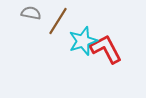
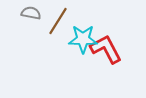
cyan star: moved 2 px up; rotated 20 degrees clockwise
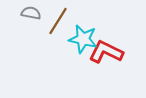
cyan star: rotated 12 degrees clockwise
red L-shape: moved 3 px down; rotated 36 degrees counterclockwise
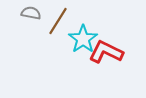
cyan star: rotated 24 degrees clockwise
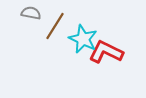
brown line: moved 3 px left, 5 px down
cyan star: rotated 12 degrees counterclockwise
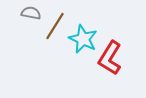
red L-shape: moved 4 px right, 6 px down; rotated 84 degrees counterclockwise
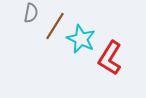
gray semicircle: rotated 90 degrees clockwise
cyan star: moved 2 px left
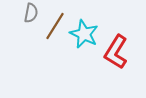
cyan star: moved 3 px right, 5 px up
red L-shape: moved 6 px right, 6 px up
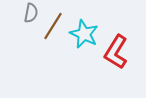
brown line: moved 2 px left
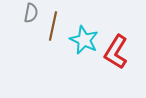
brown line: rotated 20 degrees counterclockwise
cyan star: moved 6 px down
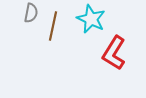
cyan star: moved 7 px right, 21 px up
red L-shape: moved 2 px left, 1 px down
